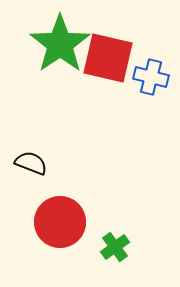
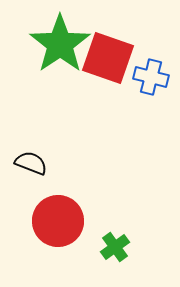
red square: rotated 6 degrees clockwise
red circle: moved 2 px left, 1 px up
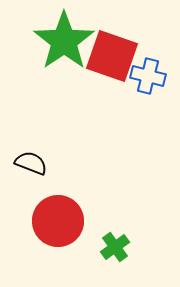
green star: moved 4 px right, 3 px up
red square: moved 4 px right, 2 px up
blue cross: moved 3 px left, 1 px up
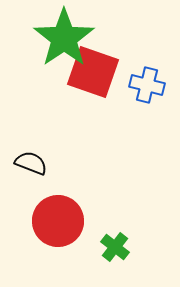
green star: moved 3 px up
red square: moved 19 px left, 16 px down
blue cross: moved 1 px left, 9 px down
green cross: rotated 16 degrees counterclockwise
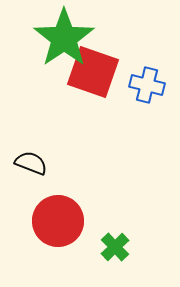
green cross: rotated 8 degrees clockwise
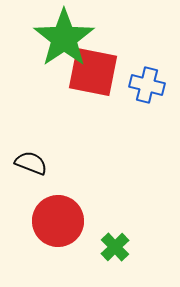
red square: rotated 8 degrees counterclockwise
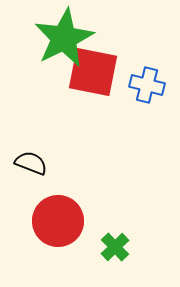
green star: rotated 8 degrees clockwise
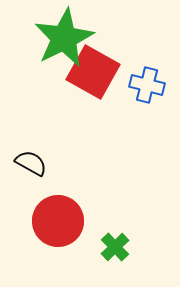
red square: rotated 18 degrees clockwise
black semicircle: rotated 8 degrees clockwise
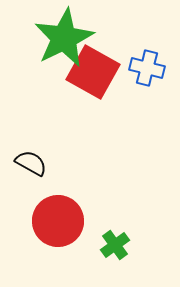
blue cross: moved 17 px up
green cross: moved 2 px up; rotated 8 degrees clockwise
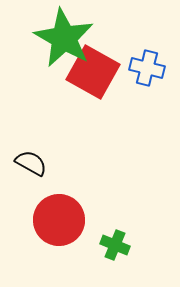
green star: rotated 16 degrees counterclockwise
red circle: moved 1 px right, 1 px up
green cross: rotated 32 degrees counterclockwise
